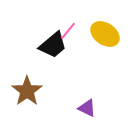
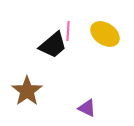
pink line: rotated 36 degrees counterclockwise
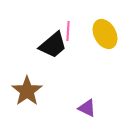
yellow ellipse: rotated 28 degrees clockwise
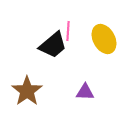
yellow ellipse: moved 1 px left, 5 px down
purple triangle: moved 2 px left, 16 px up; rotated 24 degrees counterclockwise
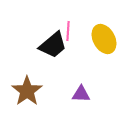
purple triangle: moved 4 px left, 2 px down
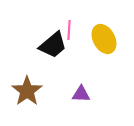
pink line: moved 1 px right, 1 px up
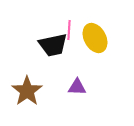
yellow ellipse: moved 9 px left, 1 px up
black trapezoid: rotated 28 degrees clockwise
purple triangle: moved 4 px left, 7 px up
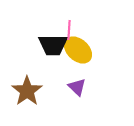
yellow ellipse: moved 17 px left, 12 px down; rotated 20 degrees counterclockwise
black trapezoid: rotated 12 degrees clockwise
purple triangle: rotated 42 degrees clockwise
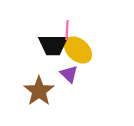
pink line: moved 2 px left
purple triangle: moved 8 px left, 13 px up
brown star: moved 12 px right
